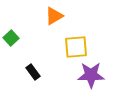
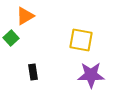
orange triangle: moved 29 px left
yellow square: moved 5 px right, 7 px up; rotated 15 degrees clockwise
black rectangle: rotated 28 degrees clockwise
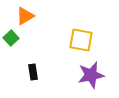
purple star: rotated 12 degrees counterclockwise
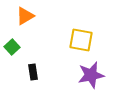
green square: moved 1 px right, 9 px down
